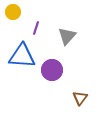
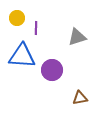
yellow circle: moved 4 px right, 6 px down
purple line: rotated 16 degrees counterclockwise
gray triangle: moved 10 px right, 1 px down; rotated 30 degrees clockwise
brown triangle: rotated 42 degrees clockwise
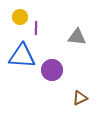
yellow circle: moved 3 px right, 1 px up
gray triangle: rotated 24 degrees clockwise
brown triangle: rotated 14 degrees counterclockwise
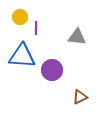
brown triangle: moved 1 px up
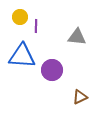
purple line: moved 2 px up
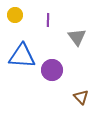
yellow circle: moved 5 px left, 2 px up
purple line: moved 12 px right, 6 px up
gray triangle: rotated 48 degrees clockwise
brown triangle: moved 1 px right; rotated 49 degrees counterclockwise
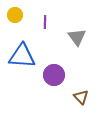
purple line: moved 3 px left, 2 px down
purple circle: moved 2 px right, 5 px down
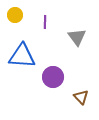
purple circle: moved 1 px left, 2 px down
